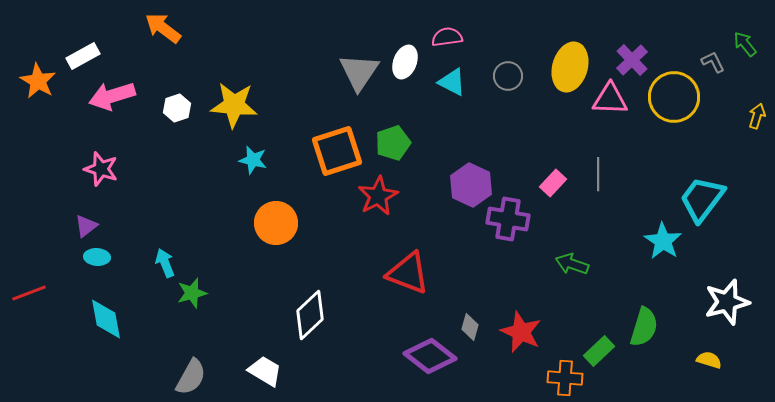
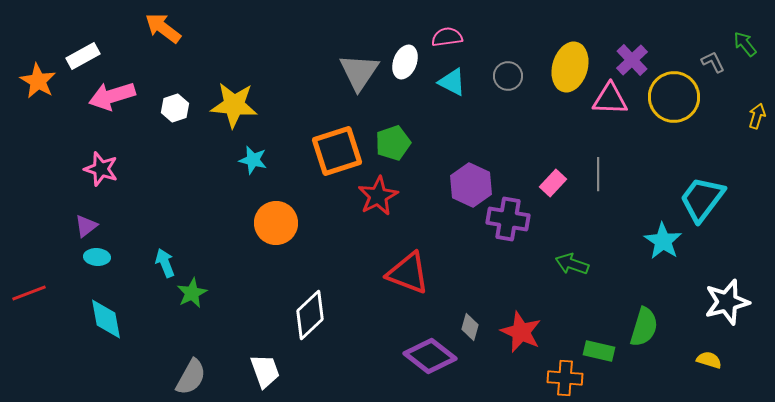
white hexagon at (177, 108): moved 2 px left
green star at (192, 293): rotated 12 degrees counterclockwise
green rectangle at (599, 351): rotated 56 degrees clockwise
white trapezoid at (265, 371): rotated 39 degrees clockwise
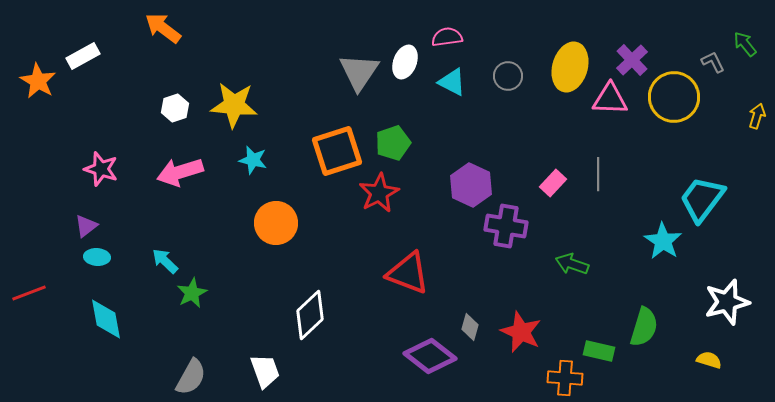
pink arrow at (112, 96): moved 68 px right, 76 px down
red star at (378, 196): moved 1 px right, 3 px up
purple cross at (508, 219): moved 2 px left, 7 px down
cyan arrow at (165, 263): moved 2 px up; rotated 24 degrees counterclockwise
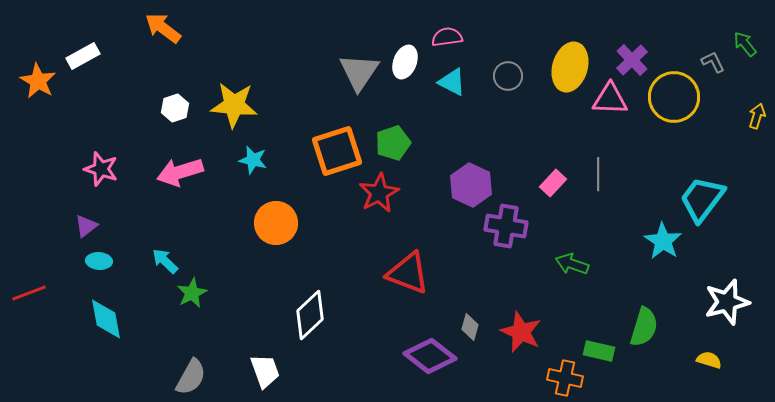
cyan ellipse at (97, 257): moved 2 px right, 4 px down
orange cross at (565, 378): rotated 8 degrees clockwise
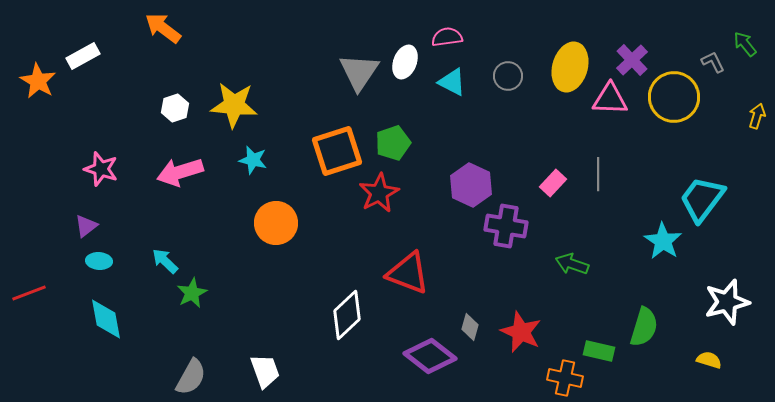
white diamond at (310, 315): moved 37 px right
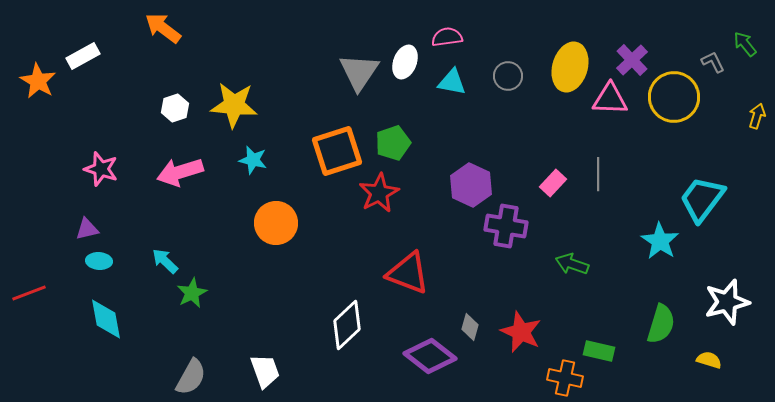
cyan triangle at (452, 82): rotated 16 degrees counterclockwise
purple triangle at (86, 226): moved 1 px right, 3 px down; rotated 25 degrees clockwise
cyan star at (663, 241): moved 3 px left
white diamond at (347, 315): moved 10 px down
green semicircle at (644, 327): moved 17 px right, 3 px up
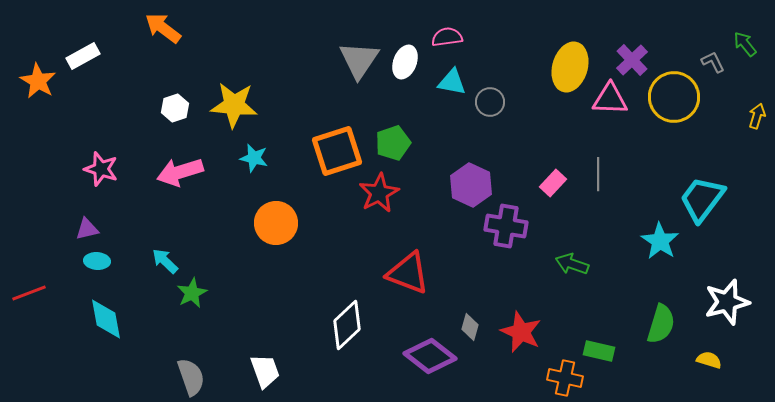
gray triangle at (359, 72): moved 12 px up
gray circle at (508, 76): moved 18 px left, 26 px down
cyan star at (253, 160): moved 1 px right, 2 px up
cyan ellipse at (99, 261): moved 2 px left
gray semicircle at (191, 377): rotated 48 degrees counterclockwise
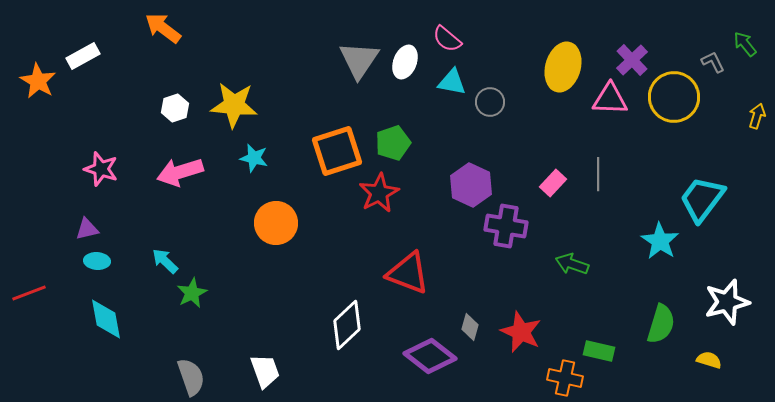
pink semicircle at (447, 37): moved 2 px down; rotated 132 degrees counterclockwise
yellow ellipse at (570, 67): moved 7 px left
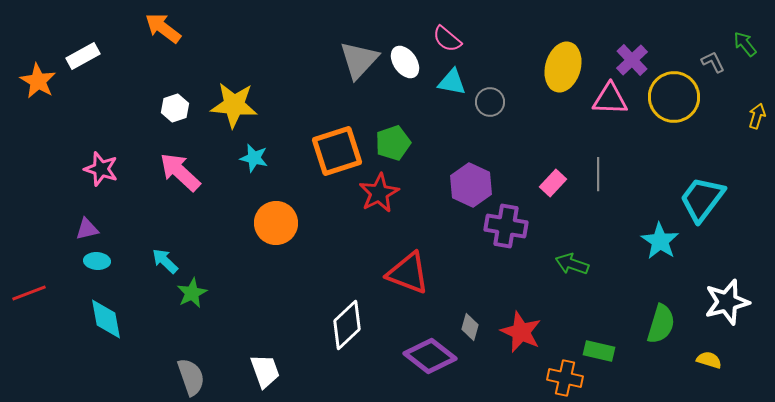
gray triangle at (359, 60): rotated 9 degrees clockwise
white ellipse at (405, 62): rotated 56 degrees counterclockwise
pink arrow at (180, 172): rotated 60 degrees clockwise
